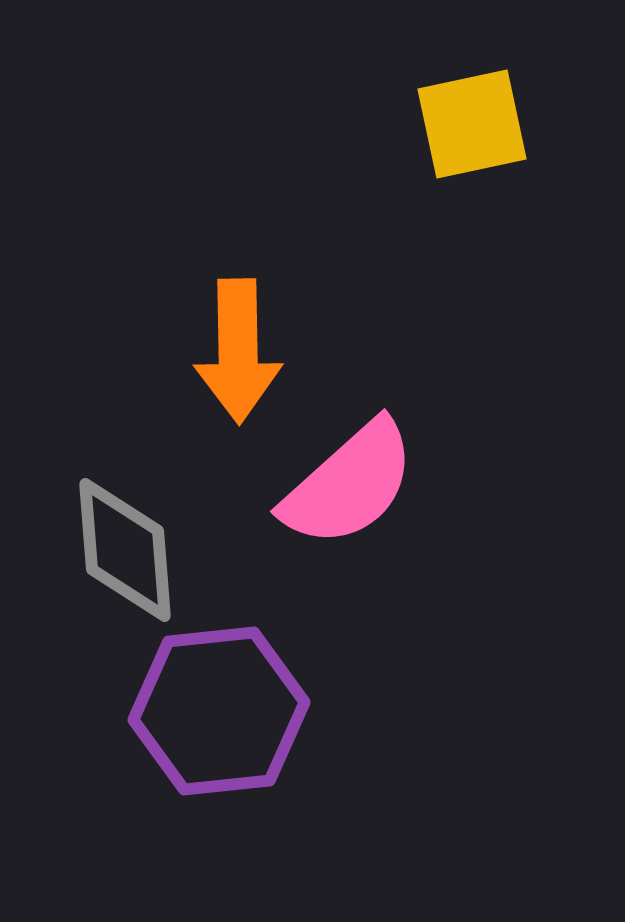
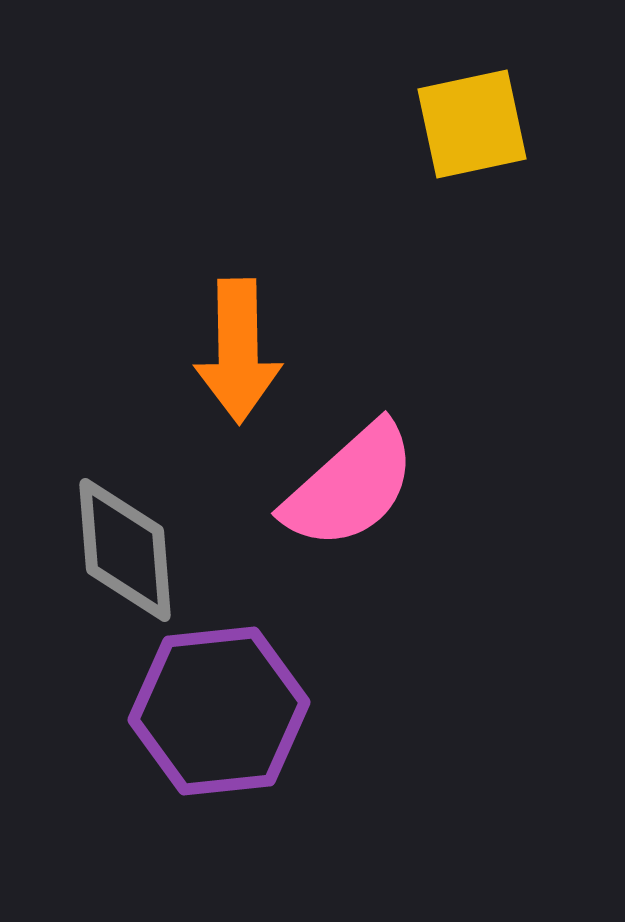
pink semicircle: moved 1 px right, 2 px down
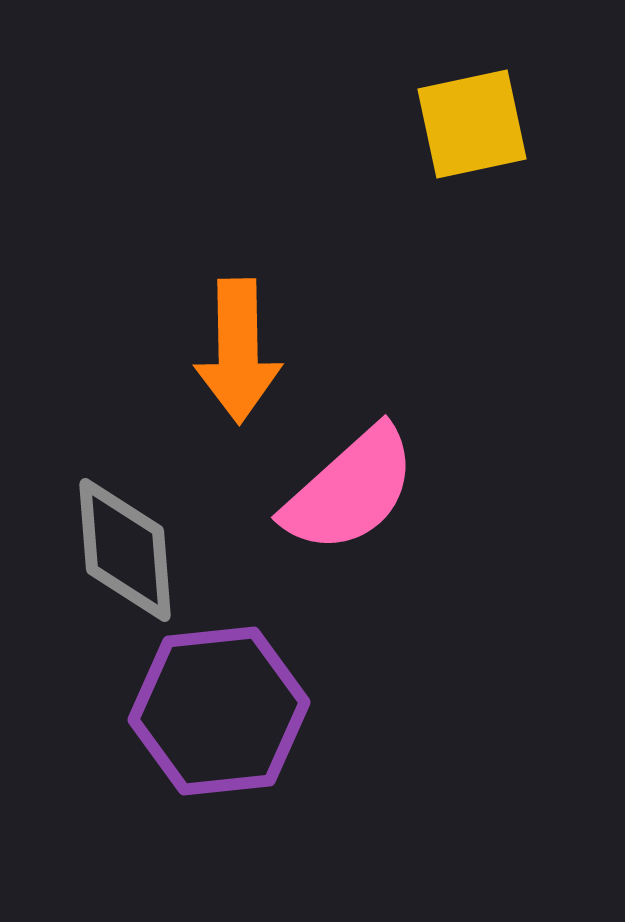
pink semicircle: moved 4 px down
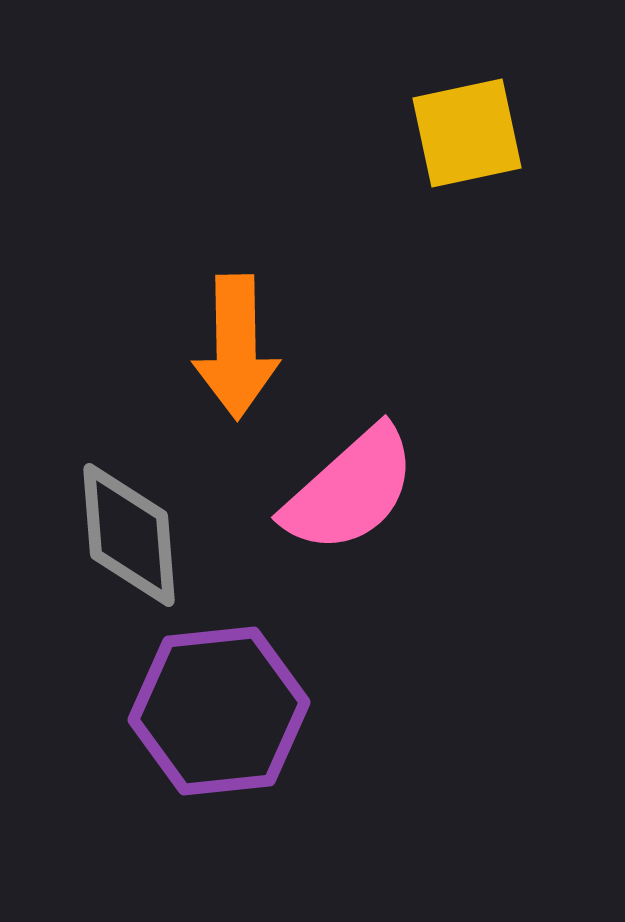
yellow square: moved 5 px left, 9 px down
orange arrow: moved 2 px left, 4 px up
gray diamond: moved 4 px right, 15 px up
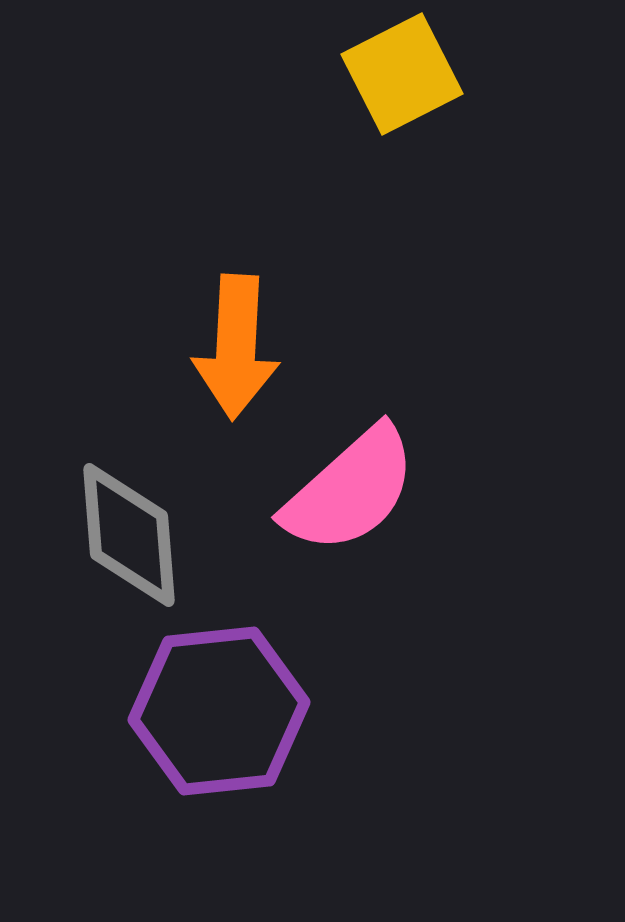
yellow square: moved 65 px left, 59 px up; rotated 15 degrees counterclockwise
orange arrow: rotated 4 degrees clockwise
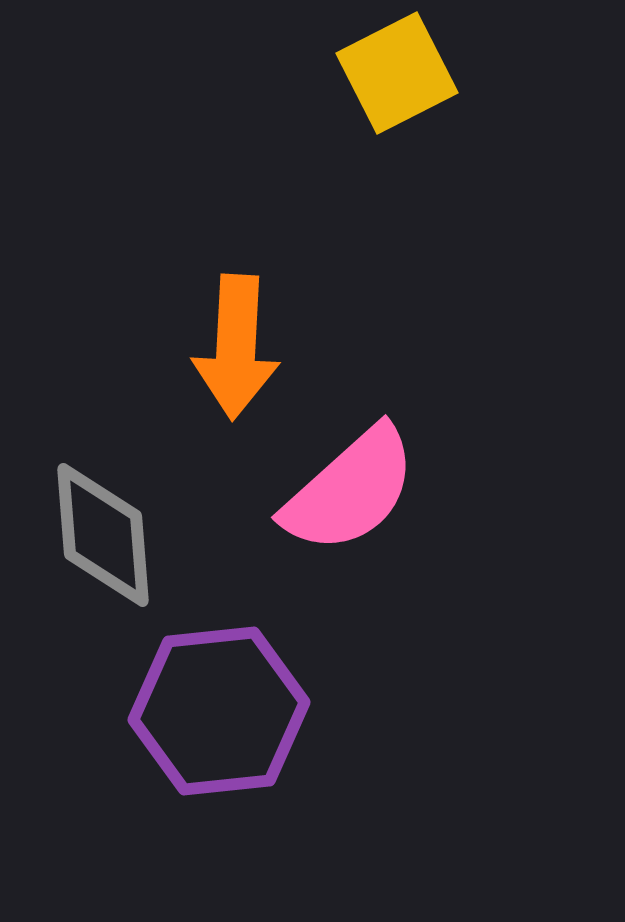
yellow square: moved 5 px left, 1 px up
gray diamond: moved 26 px left
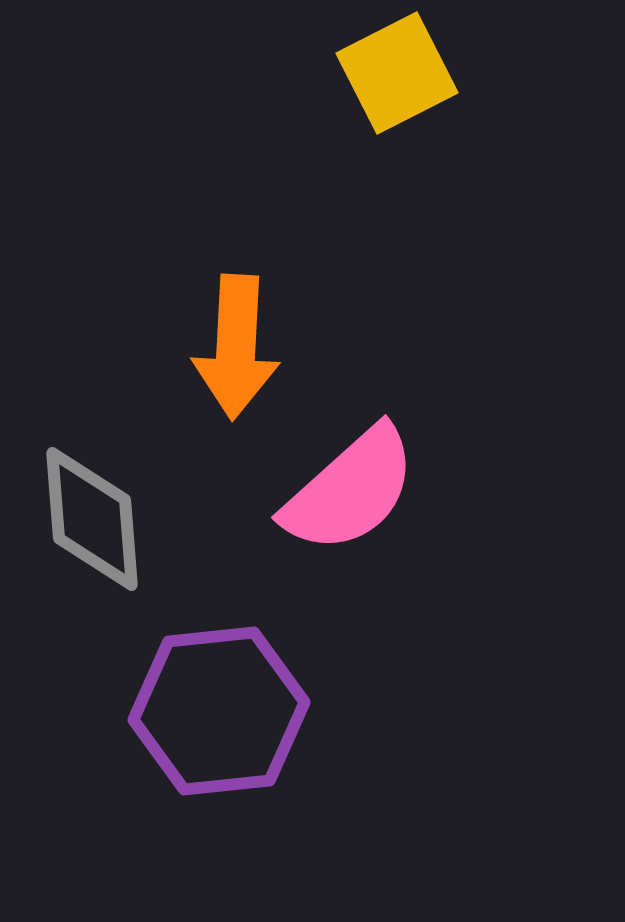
gray diamond: moved 11 px left, 16 px up
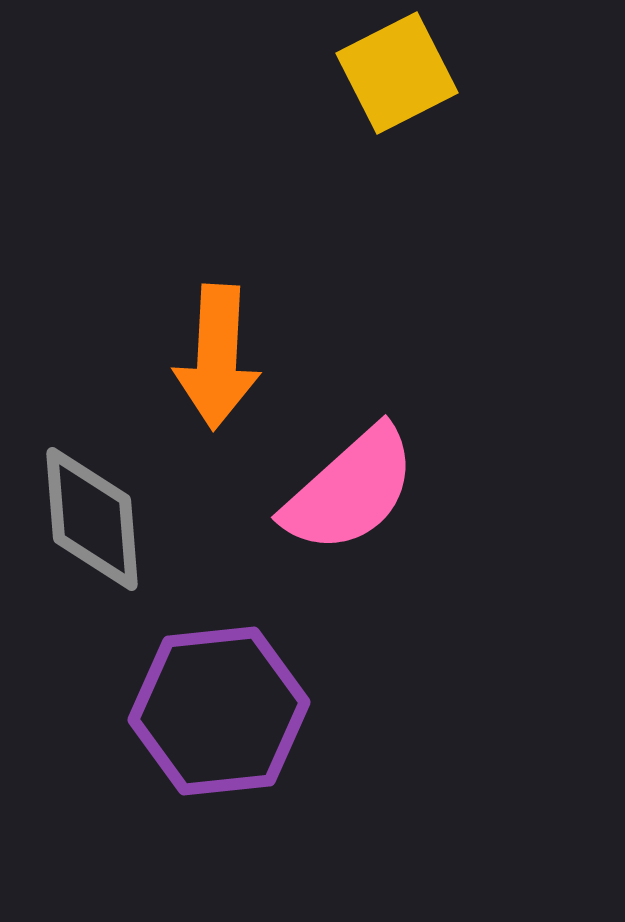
orange arrow: moved 19 px left, 10 px down
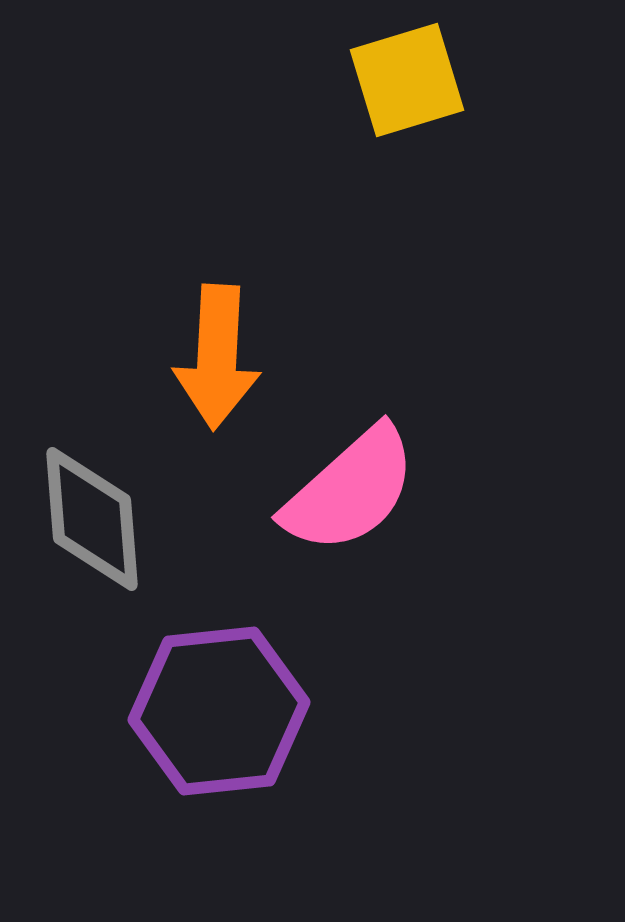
yellow square: moved 10 px right, 7 px down; rotated 10 degrees clockwise
